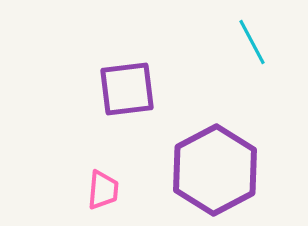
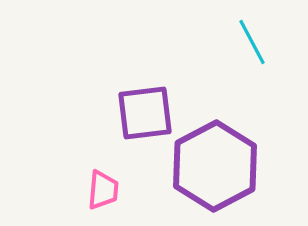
purple square: moved 18 px right, 24 px down
purple hexagon: moved 4 px up
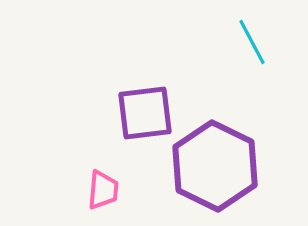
purple hexagon: rotated 6 degrees counterclockwise
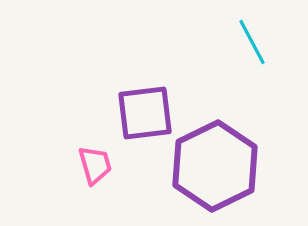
purple hexagon: rotated 8 degrees clockwise
pink trapezoid: moved 8 px left, 25 px up; rotated 21 degrees counterclockwise
